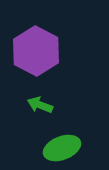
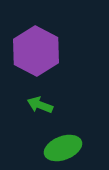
green ellipse: moved 1 px right
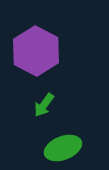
green arrow: moved 4 px right; rotated 75 degrees counterclockwise
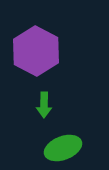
green arrow: rotated 35 degrees counterclockwise
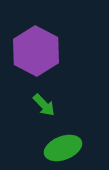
green arrow: rotated 45 degrees counterclockwise
